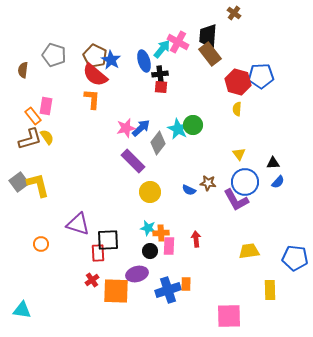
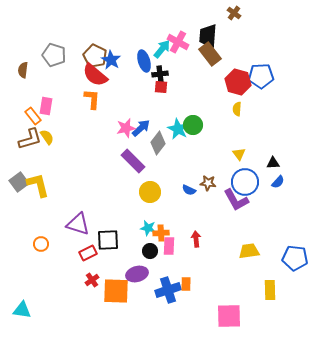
red rectangle at (98, 253): moved 10 px left; rotated 66 degrees clockwise
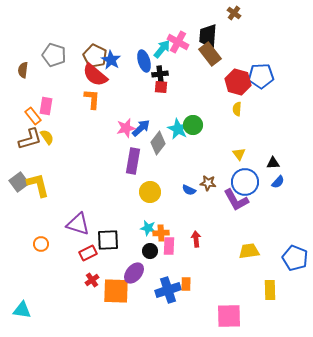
purple rectangle at (133, 161): rotated 55 degrees clockwise
blue pentagon at (295, 258): rotated 15 degrees clockwise
purple ellipse at (137, 274): moved 3 px left, 1 px up; rotated 35 degrees counterclockwise
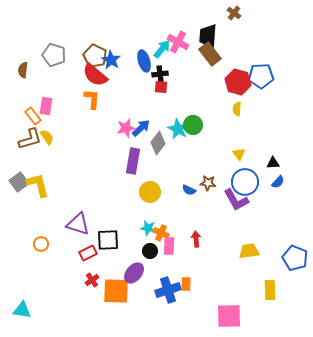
orange cross at (161, 233): rotated 28 degrees clockwise
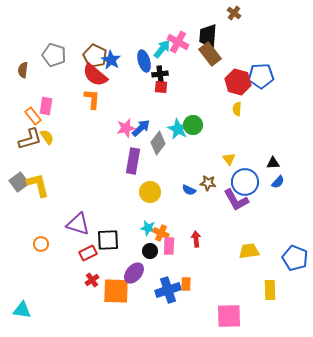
yellow triangle at (239, 154): moved 10 px left, 5 px down
